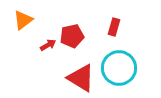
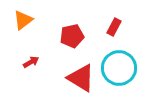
red rectangle: rotated 12 degrees clockwise
red arrow: moved 17 px left, 17 px down
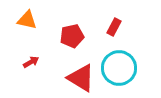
orange triangle: moved 4 px right; rotated 50 degrees clockwise
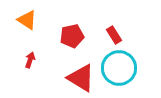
orange triangle: rotated 20 degrees clockwise
red rectangle: moved 8 px down; rotated 60 degrees counterclockwise
red arrow: moved 1 px left, 2 px up; rotated 42 degrees counterclockwise
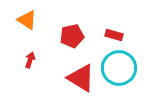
red rectangle: rotated 42 degrees counterclockwise
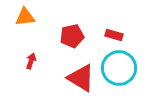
orange triangle: moved 2 px left, 3 px up; rotated 40 degrees counterclockwise
red arrow: moved 1 px right, 1 px down
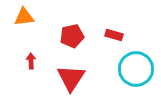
orange triangle: moved 1 px left
red arrow: rotated 21 degrees counterclockwise
cyan circle: moved 17 px right, 1 px down
red triangle: moved 10 px left; rotated 32 degrees clockwise
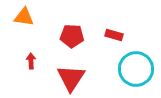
orange triangle: rotated 15 degrees clockwise
red pentagon: rotated 15 degrees clockwise
